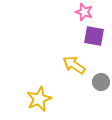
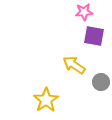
pink star: rotated 24 degrees counterclockwise
yellow star: moved 7 px right, 1 px down; rotated 10 degrees counterclockwise
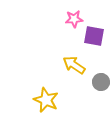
pink star: moved 10 px left, 7 px down
yellow star: rotated 15 degrees counterclockwise
